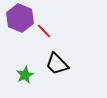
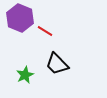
red line: moved 1 px right; rotated 14 degrees counterclockwise
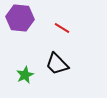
purple hexagon: rotated 16 degrees counterclockwise
red line: moved 17 px right, 3 px up
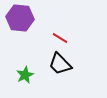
red line: moved 2 px left, 10 px down
black trapezoid: moved 3 px right
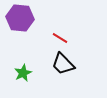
black trapezoid: moved 3 px right
green star: moved 2 px left, 2 px up
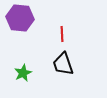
red line: moved 2 px right, 4 px up; rotated 56 degrees clockwise
black trapezoid: rotated 25 degrees clockwise
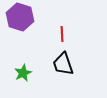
purple hexagon: moved 1 px up; rotated 12 degrees clockwise
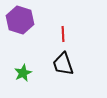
purple hexagon: moved 3 px down
red line: moved 1 px right
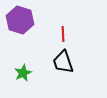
black trapezoid: moved 2 px up
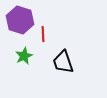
red line: moved 20 px left
green star: moved 1 px right, 17 px up
